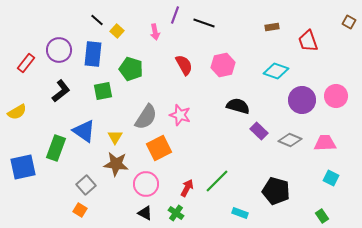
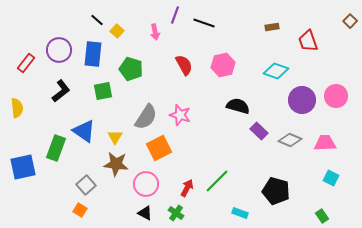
brown square at (349, 22): moved 1 px right, 1 px up; rotated 16 degrees clockwise
yellow semicircle at (17, 112): moved 4 px up; rotated 66 degrees counterclockwise
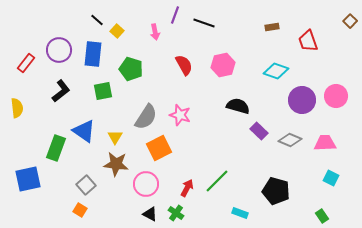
blue square at (23, 167): moved 5 px right, 12 px down
black triangle at (145, 213): moved 5 px right, 1 px down
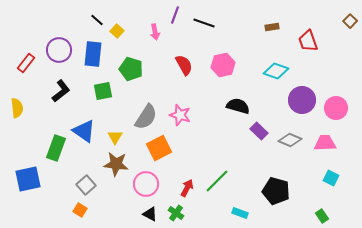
pink circle at (336, 96): moved 12 px down
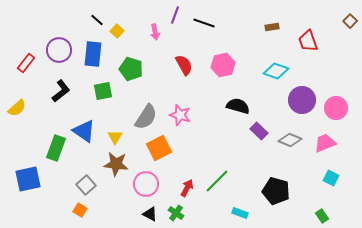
yellow semicircle at (17, 108): rotated 54 degrees clockwise
pink trapezoid at (325, 143): rotated 20 degrees counterclockwise
